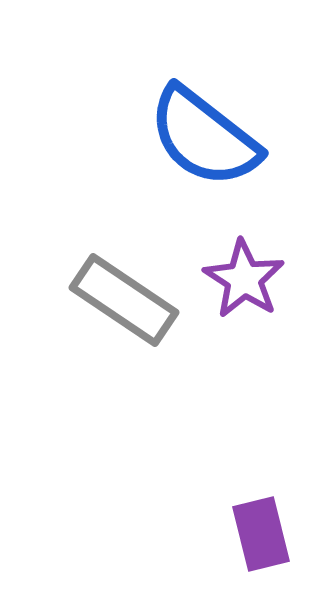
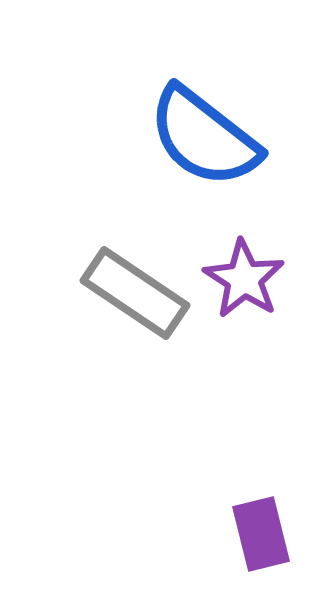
gray rectangle: moved 11 px right, 7 px up
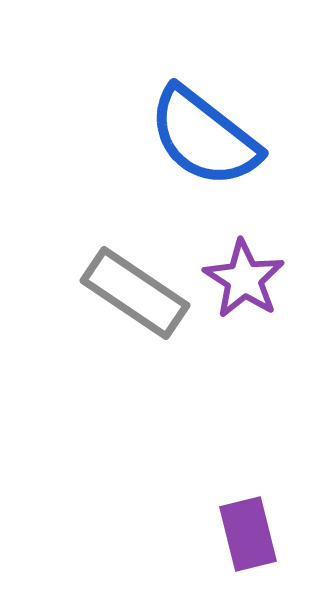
purple rectangle: moved 13 px left
